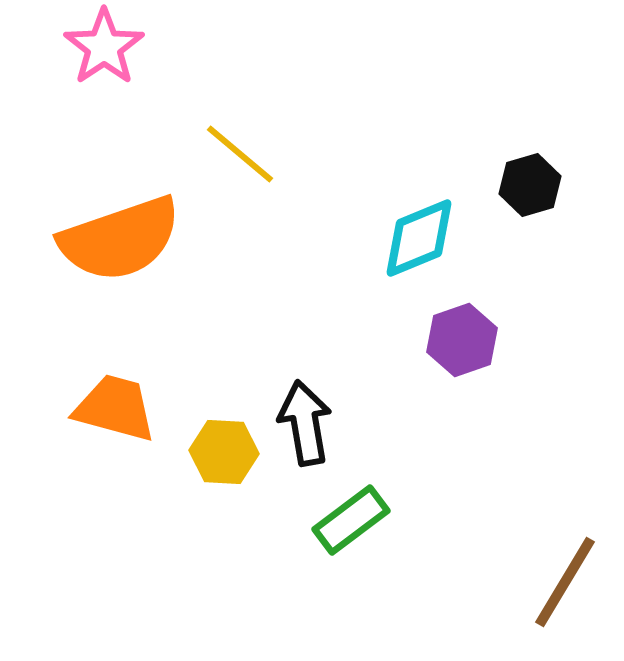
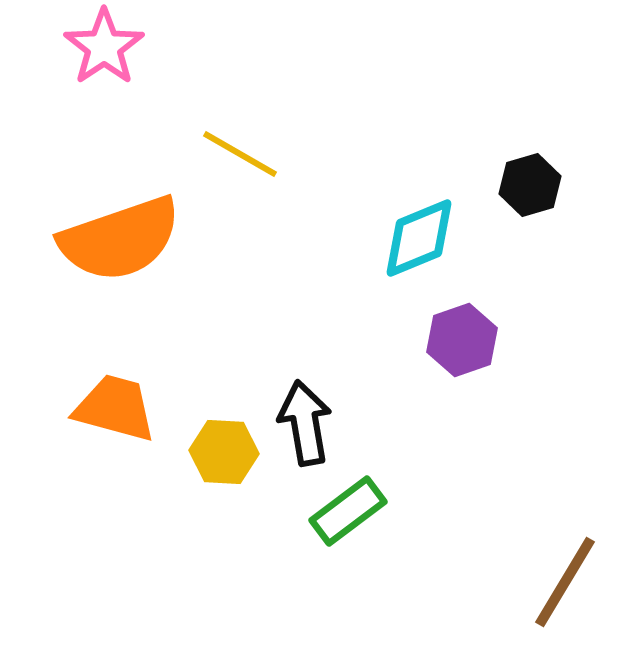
yellow line: rotated 10 degrees counterclockwise
green rectangle: moved 3 px left, 9 px up
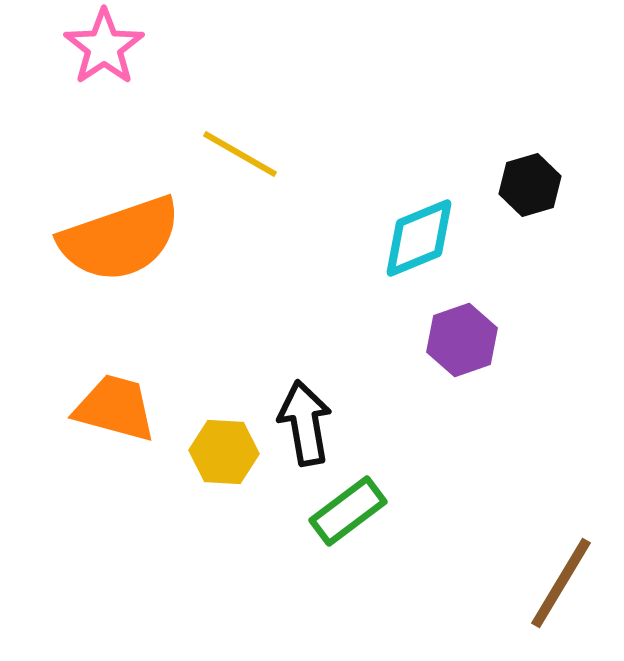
brown line: moved 4 px left, 1 px down
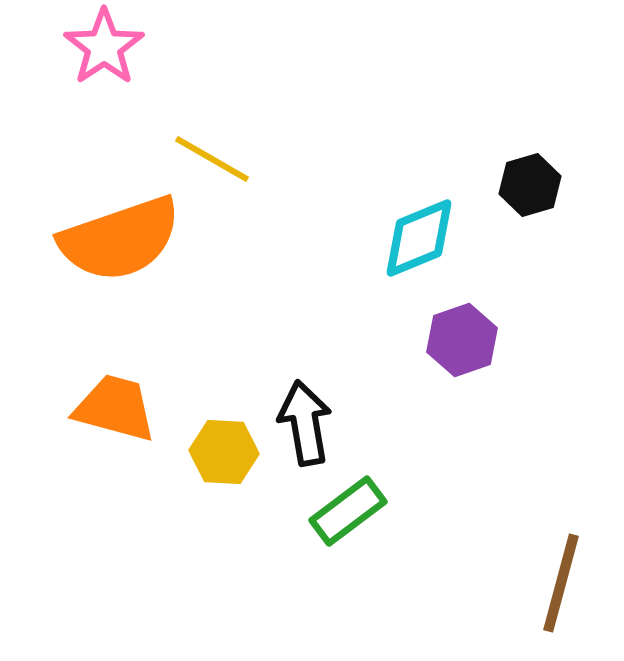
yellow line: moved 28 px left, 5 px down
brown line: rotated 16 degrees counterclockwise
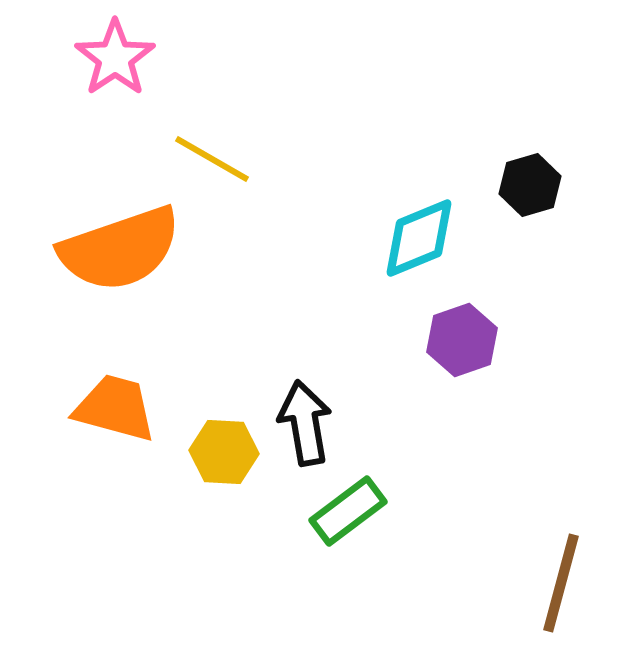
pink star: moved 11 px right, 11 px down
orange semicircle: moved 10 px down
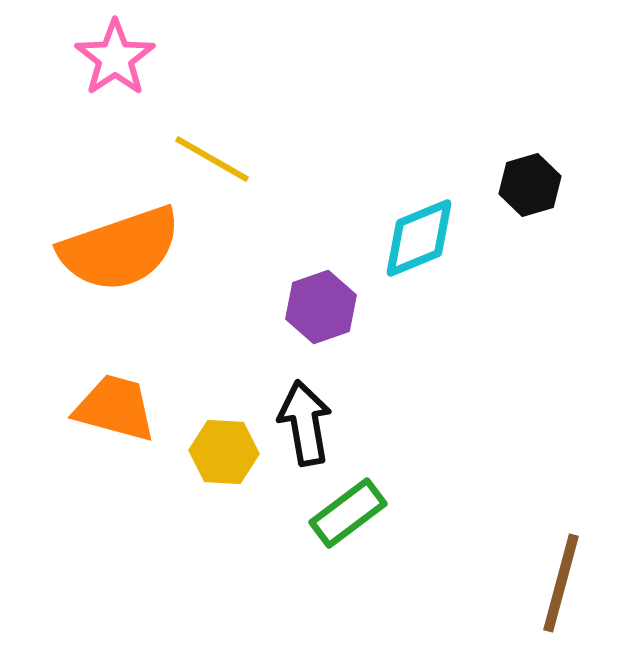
purple hexagon: moved 141 px left, 33 px up
green rectangle: moved 2 px down
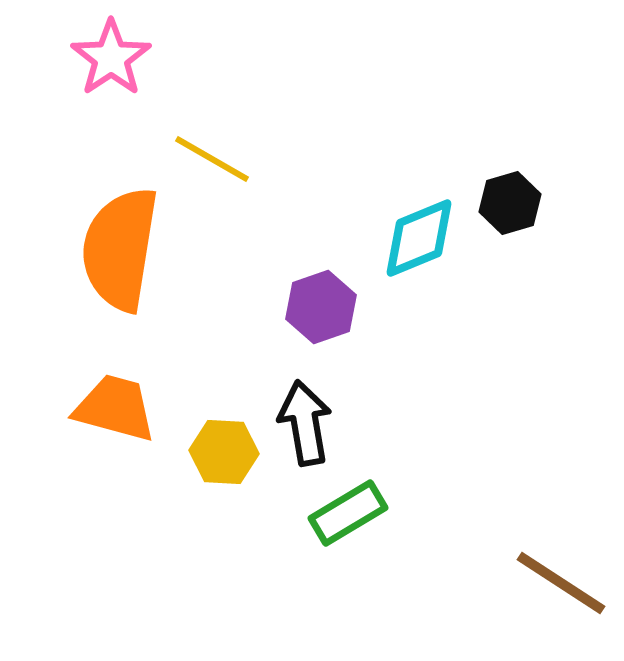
pink star: moved 4 px left
black hexagon: moved 20 px left, 18 px down
orange semicircle: rotated 118 degrees clockwise
green rectangle: rotated 6 degrees clockwise
brown line: rotated 72 degrees counterclockwise
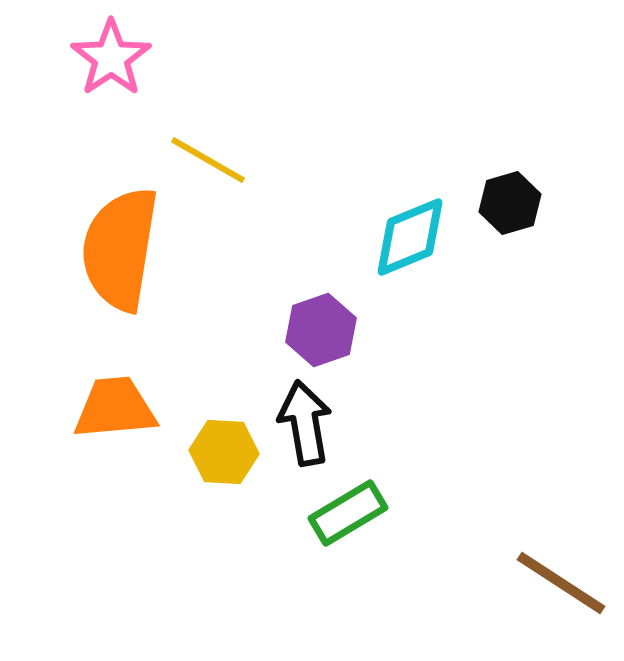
yellow line: moved 4 px left, 1 px down
cyan diamond: moved 9 px left, 1 px up
purple hexagon: moved 23 px down
orange trapezoid: rotated 20 degrees counterclockwise
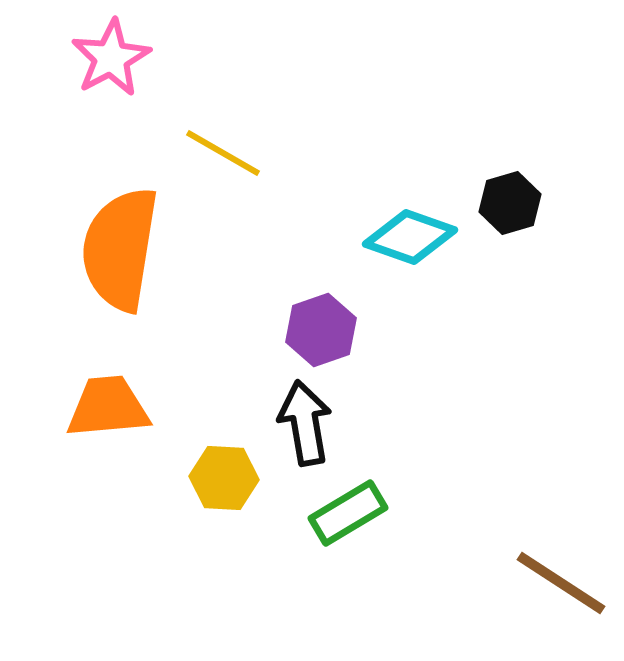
pink star: rotated 6 degrees clockwise
yellow line: moved 15 px right, 7 px up
cyan diamond: rotated 42 degrees clockwise
orange trapezoid: moved 7 px left, 1 px up
yellow hexagon: moved 26 px down
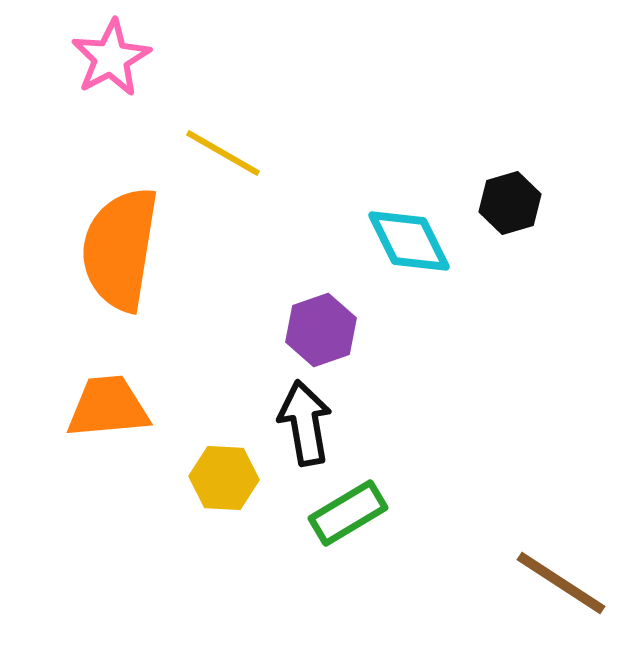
cyan diamond: moved 1 px left, 4 px down; rotated 44 degrees clockwise
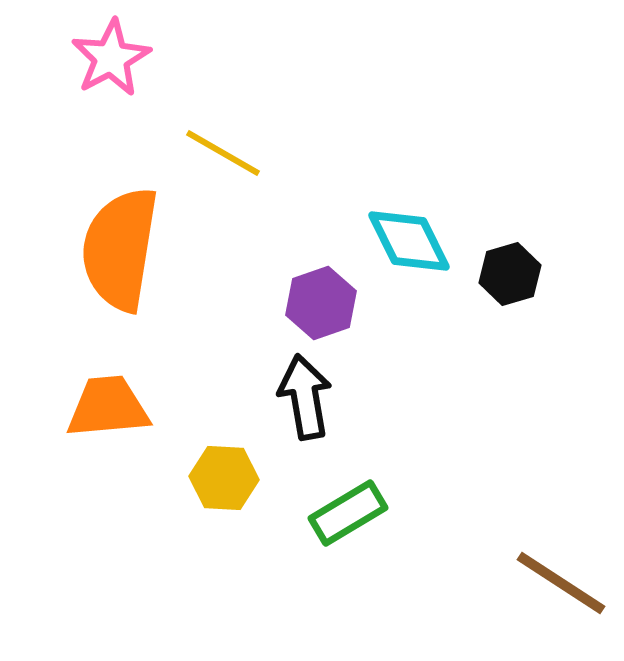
black hexagon: moved 71 px down
purple hexagon: moved 27 px up
black arrow: moved 26 px up
